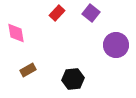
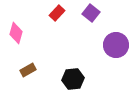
pink diamond: rotated 25 degrees clockwise
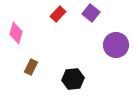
red rectangle: moved 1 px right, 1 px down
brown rectangle: moved 3 px right, 3 px up; rotated 35 degrees counterclockwise
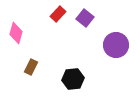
purple square: moved 6 px left, 5 px down
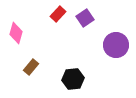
purple square: rotated 18 degrees clockwise
brown rectangle: rotated 14 degrees clockwise
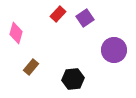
purple circle: moved 2 px left, 5 px down
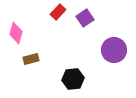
red rectangle: moved 2 px up
brown rectangle: moved 8 px up; rotated 35 degrees clockwise
